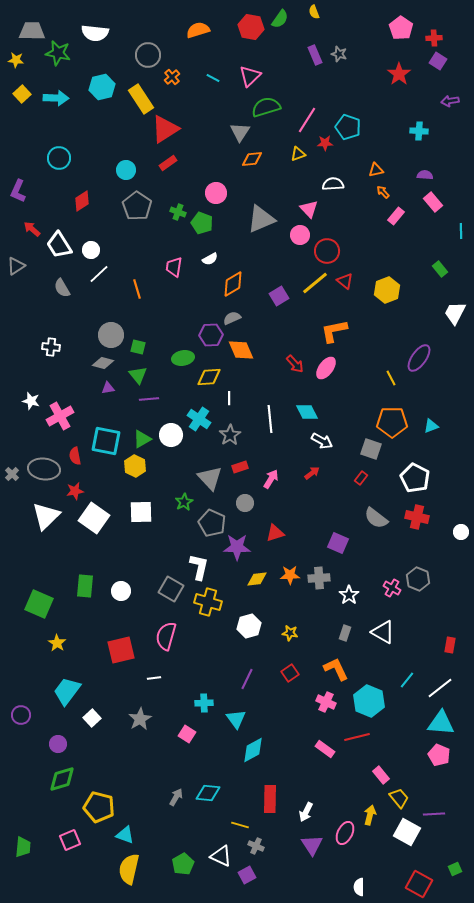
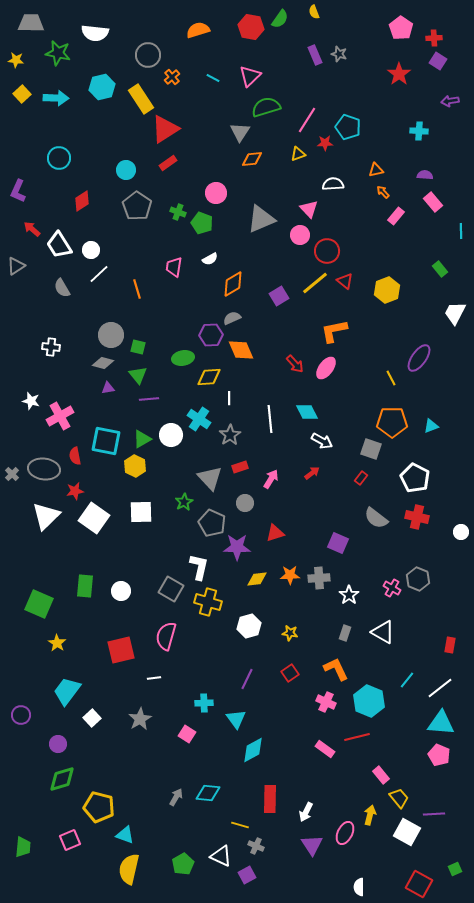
gray trapezoid at (32, 31): moved 1 px left, 8 px up
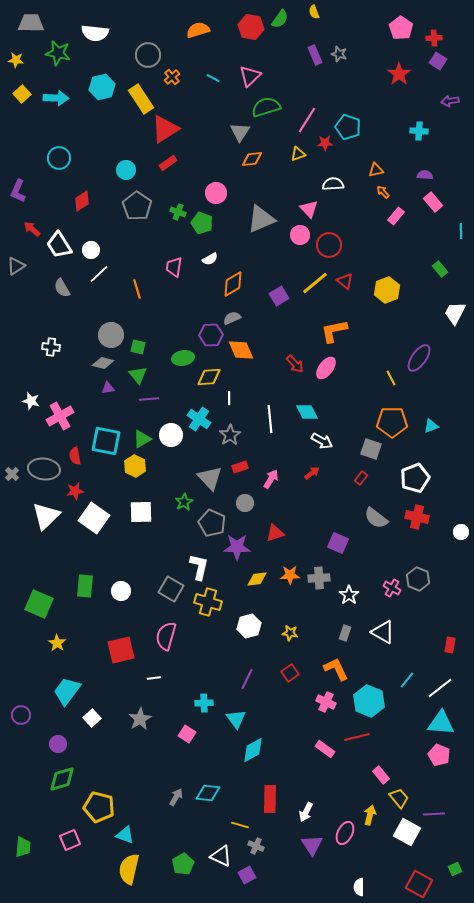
red circle at (327, 251): moved 2 px right, 6 px up
white pentagon at (415, 478): rotated 24 degrees clockwise
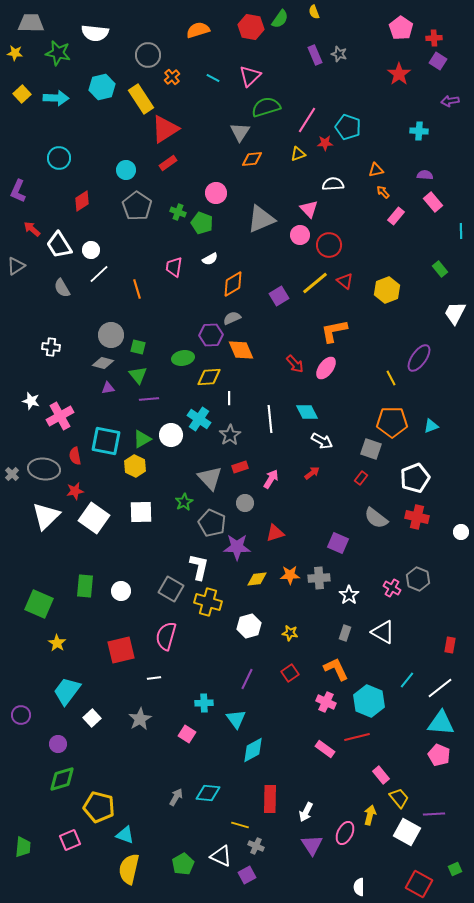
yellow star at (16, 60): moved 1 px left, 7 px up
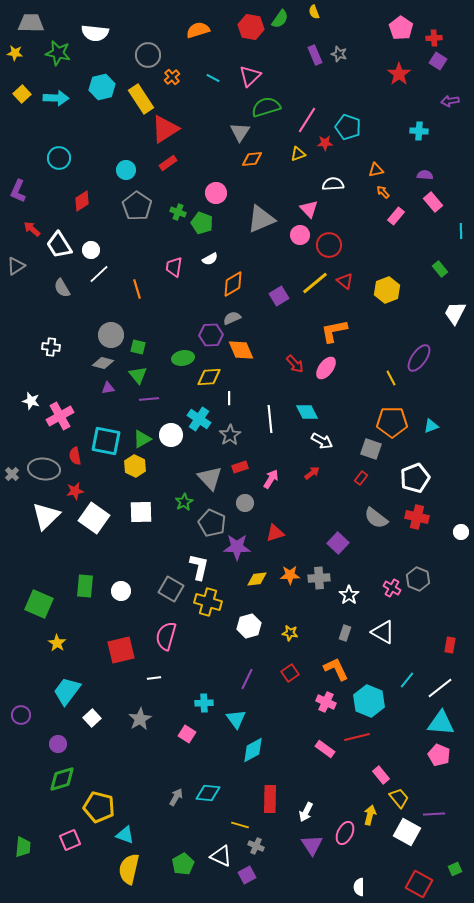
purple square at (338, 543): rotated 20 degrees clockwise
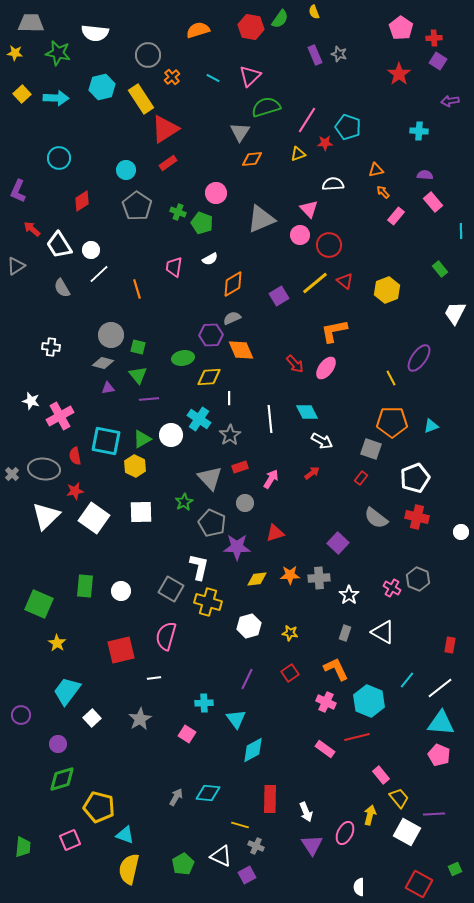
white arrow at (306, 812): rotated 48 degrees counterclockwise
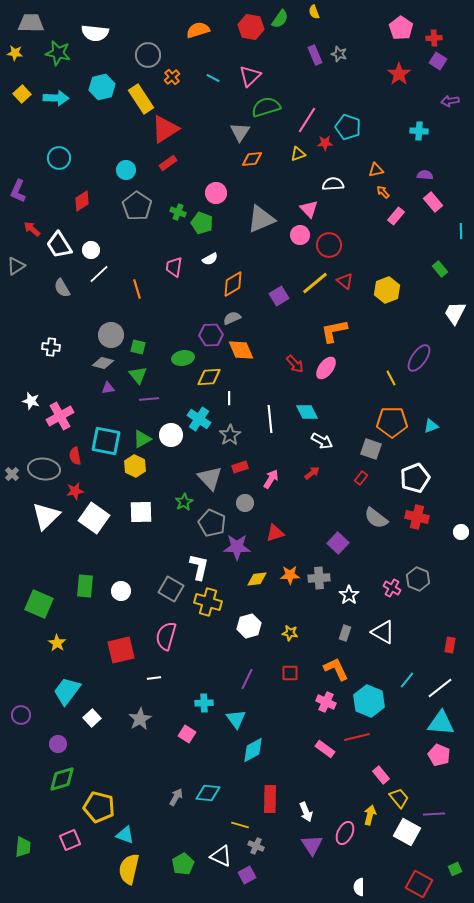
red square at (290, 673): rotated 36 degrees clockwise
